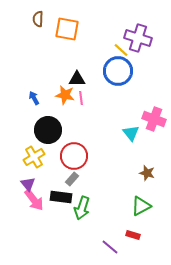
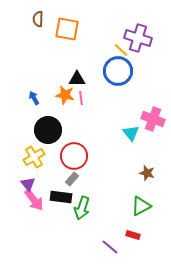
pink cross: moved 1 px left
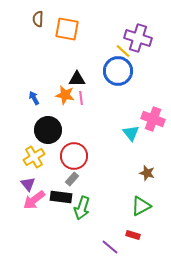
yellow line: moved 2 px right, 1 px down
pink arrow: rotated 90 degrees clockwise
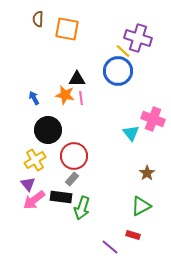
yellow cross: moved 1 px right, 3 px down
brown star: rotated 21 degrees clockwise
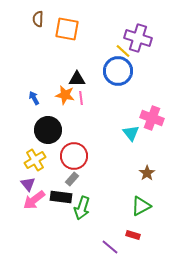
pink cross: moved 1 px left, 1 px up
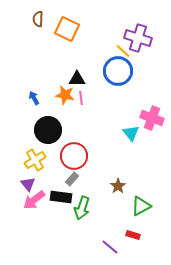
orange square: rotated 15 degrees clockwise
brown star: moved 29 px left, 13 px down
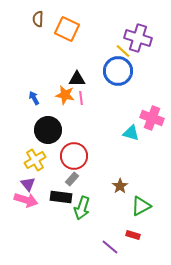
cyan triangle: rotated 36 degrees counterclockwise
brown star: moved 2 px right
pink arrow: moved 8 px left; rotated 125 degrees counterclockwise
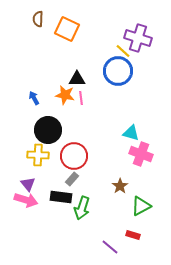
pink cross: moved 11 px left, 36 px down
yellow cross: moved 3 px right, 5 px up; rotated 35 degrees clockwise
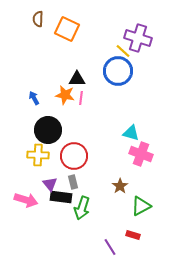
pink line: rotated 16 degrees clockwise
gray rectangle: moved 1 px right, 3 px down; rotated 56 degrees counterclockwise
purple triangle: moved 22 px right
purple line: rotated 18 degrees clockwise
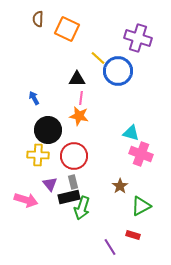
yellow line: moved 25 px left, 7 px down
orange star: moved 14 px right, 21 px down
black rectangle: moved 8 px right; rotated 20 degrees counterclockwise
